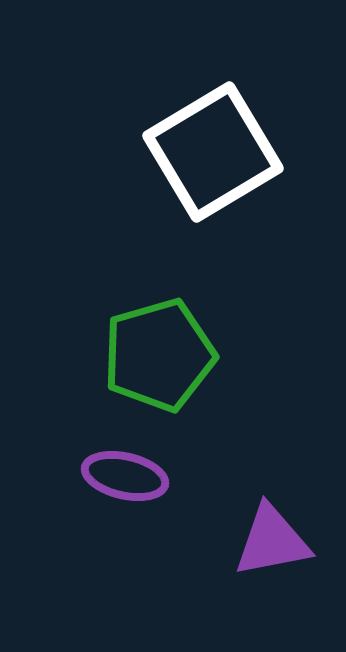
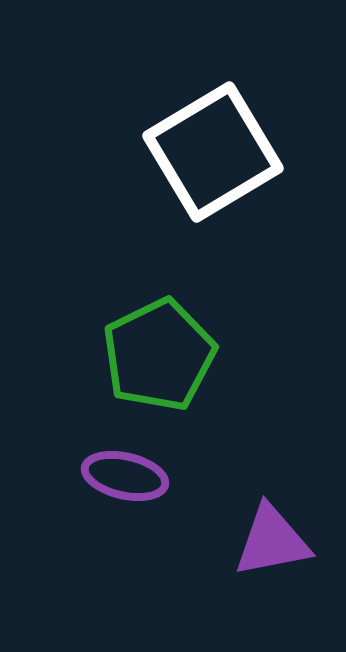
green pentagon: rotated 10 degrees counterclockwise
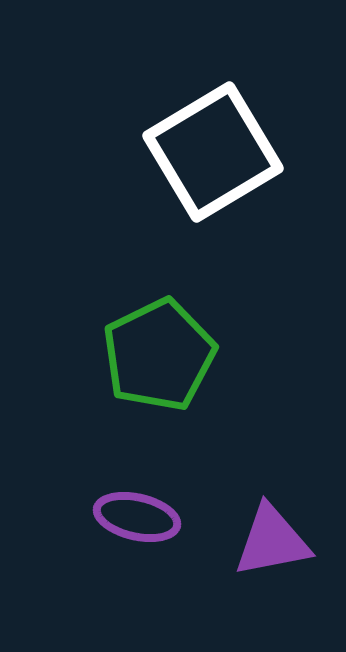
purple ellipse: moved 12 px right, 41 px down
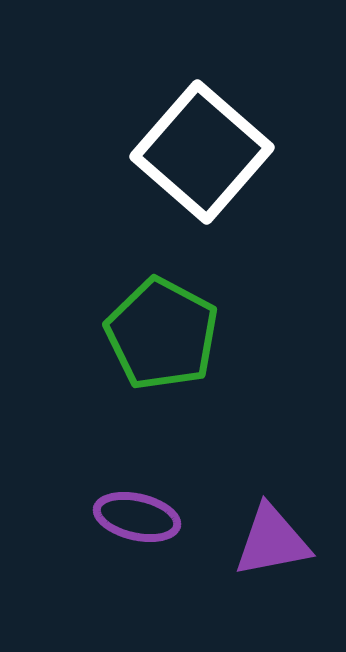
white square: moved 11 px left; rotated 18 degrees counterclockwise
green pentagon: moved 3 px right, 21 px up; rotated 18 degrees counterclockwise
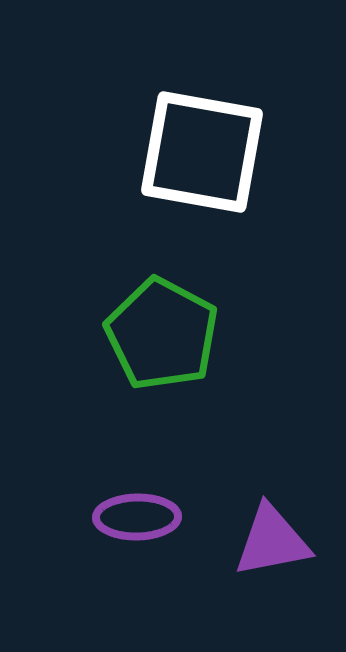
white square: rotated 31 degrees counterclockwise
purple ellipse: rotated 14 degrees counterclockwise
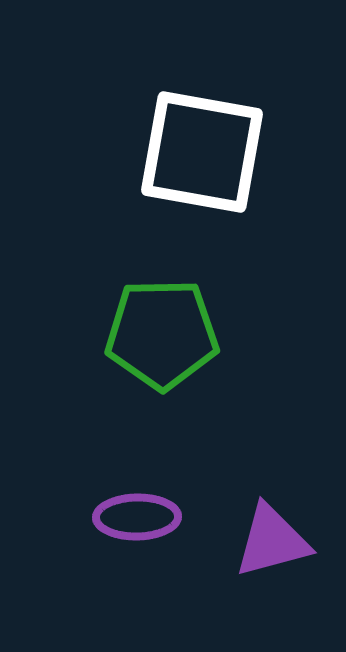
green pentagon: rotated 29 degrees counterclockwise
purple triangle: rotated 4 degrees counterclockwise
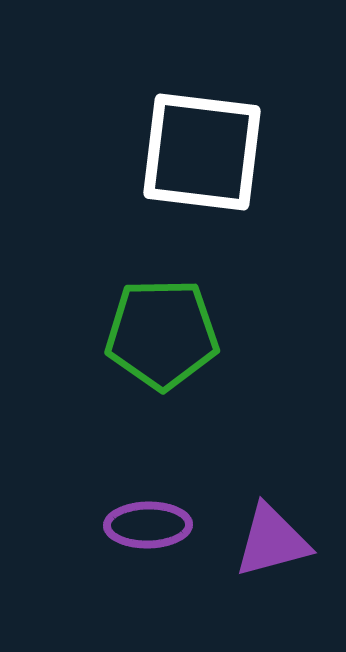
white square: rotated 3 degrees counterclockwise
purple ellipse: moved 11 px right, 8 px down
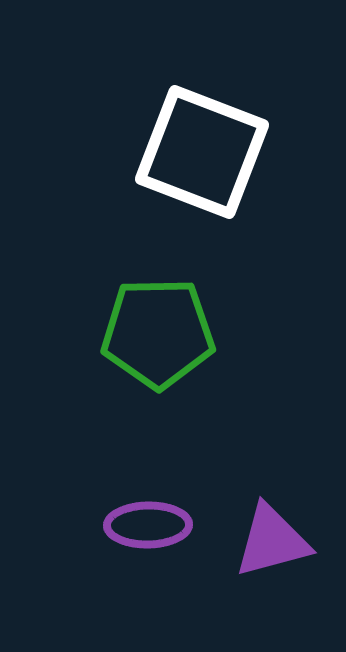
white square: rotated 14 degrees clockwise
green pentagon: moved 4 px left, 1 px up
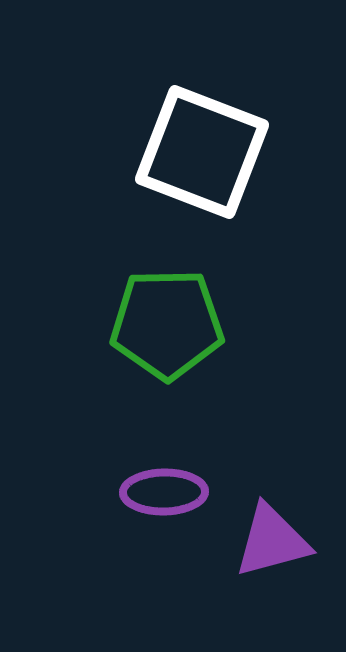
green pentagon: moved 9 px right, 9 px up
purple ellipse: moved 16 px right, 33 px up
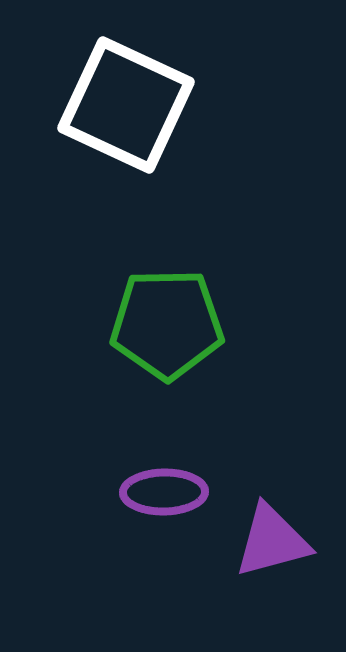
white square: moved 76 px left, 47 px up; rotated 4 degrees clockwise
